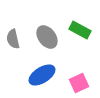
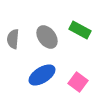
gray semicircle: rotated 18 degrees clockwise
pink square: moved 1 px left, 1 px up; rotated 30 degrees counterclockwise
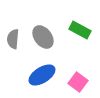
gray ellipse: moved 4 px left
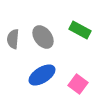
pink square: moved 2 px down
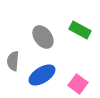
gray semicircle: moved 22 px down
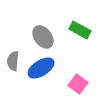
blue ellipse: moved 1 px left, 7 px up
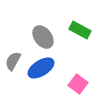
gray semicircle: rotated 24 degrees clockwise
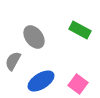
gray ellipse: moved 9 px left
blue ellipse: moved 13 px down
